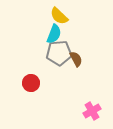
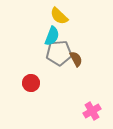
cyan semicircle: moved 2 px left, 2 px down
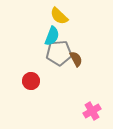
red circle: moved 2 px up
